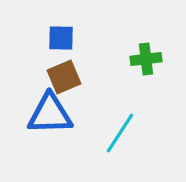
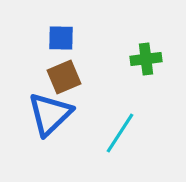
blue triangle: rotated 42 degrees counterclockwise
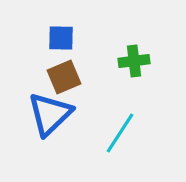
green cross: moved 12 px left, 2 px down
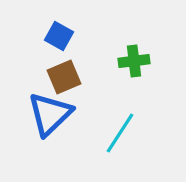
blue square: moved 2 px left, 2 px up; rotated 28 degrees clockwise
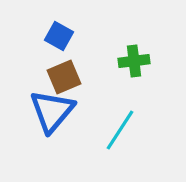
blue triangle: moved 2 px right, 3 px up; rotated 6 degrees counterclockwise
cyan line: moved 3 px up
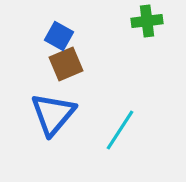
green cross: moved 13 px right, 40 px up
brown square: moved 2 px right, 13 px up
blue triangle: moved 1 px right, 3 px down
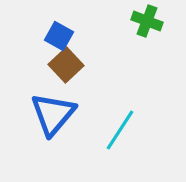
green cross: rotated 28 degrees clockwise
brown square: moved 1 px down; rotated 20 degrees counterclockwise
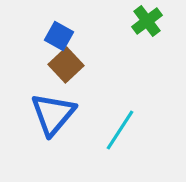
green cross: rotated 32 degrees clockwise
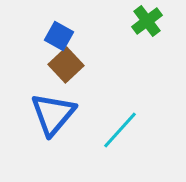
cyan line: rotated 9 degrees clockwise
